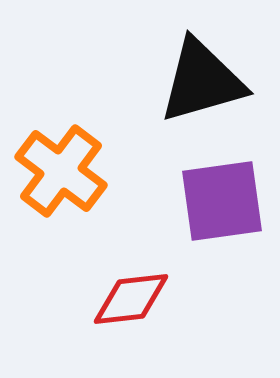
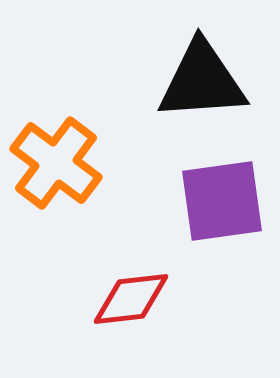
black triangle: rotated 12 degrees clockwise
orange cross: moved 5 px left, 8 px up
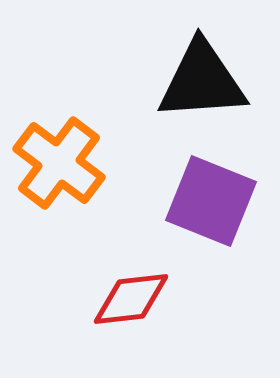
orange cross: moved 3 px right
purple square: moved 11 px left; rotated 30 degrees clockwise
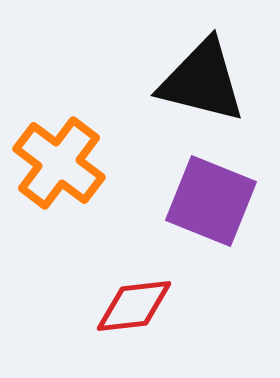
black triangle: rotated 18 degrees clockwise
red diamond: moved 3 px right, 7 px down
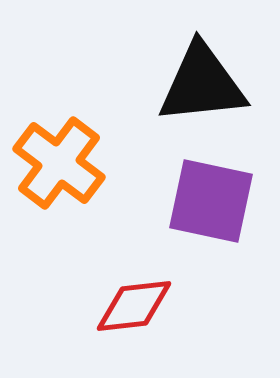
black triangle: moved 3 px down; rotated 20 degrees counterclockwise
purple square: rotated 10 degrees counterclockwise
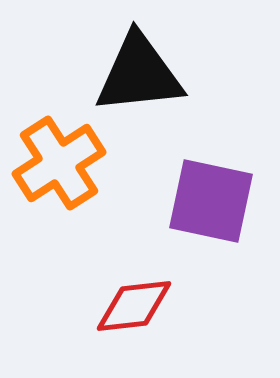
black triangle: moved 63 px left, 10 px up
orange cross: rotated 20 degrees clockwise
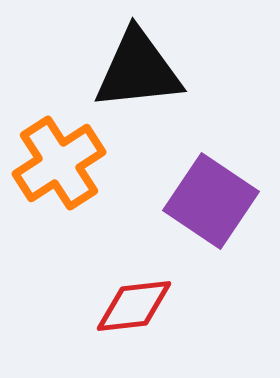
black triangle: moved 1 px left, 4 px up
purple square: rotated 22 degrees clockwise
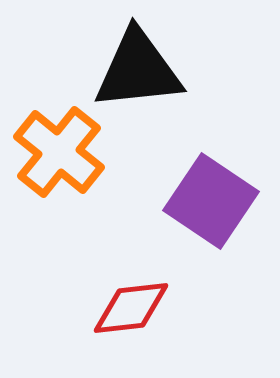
orange cross: moved 11 px up; rotated 18 degrees counterclockwise
red diamond: moved 3 px left, 2 px down
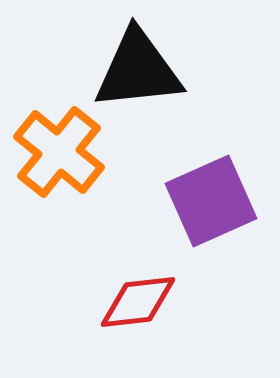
purple square: rotated 32 degrees clockwise
red diamond: moved 7 px right, 6 px up
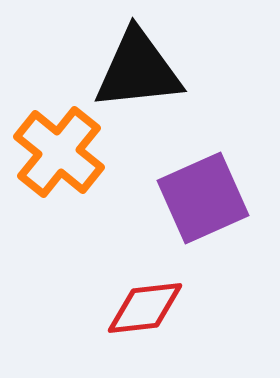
purple square: moved 8 px left, 3 px up
red diamond: moved 7 px right, 6 px down
